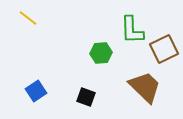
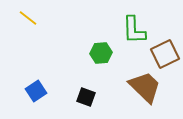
green L-shape: moved 2 px right
brown square: moved 1 px right, 5 px down
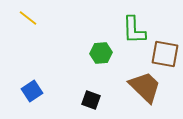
brown square: rotated 36 degrees clockwise
blue square: moved 4 px left
black square: moved 5 px right, 3 px down
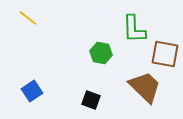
green L-shape: moved 1 px up
green hexagon: rotated 15 degrees clockwise
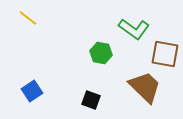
green L-shape: rotated 52 degrees counterclockwise
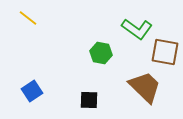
green L-shape: moved 3 px right
brown square: moved 2 px up
black square: moved 2 px left; rotated 18 degrees counterclockwise
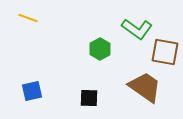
yellow line: rotated 18 degrees counterclockwise
green hexagon: moved 1 px left, 4 px up; rotated 20 degrees clockwise
brown trapezoid: rotated 9 degrees counterclockwise
blue square: rotated 20 degrees clockwise
black square: moved 2 px up
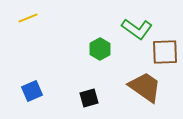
yellow line: rotated 42 degrees counterclockwise
brown square: rotated 12 degrees counterclockwise
blue square: rotated 10 degrees counterclockwise
black square: rotated 18 degrees counterclockwise
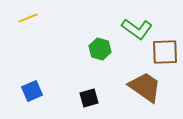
green hexagon: rotated 15 degrees counterclockwise
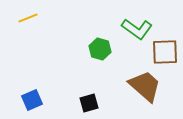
brown trapezoid: moved 1 px up; rotated 6 degrees clockwise
blue square: moved 9 px down
black square: moved 5 px down
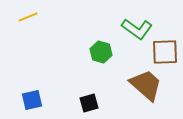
yellow line: moved 1 px up
green hexagon: moved 1 px right, 3 px down
brown trapezoid: moved 1 px right, 1 px up
blue square: rotated 10 degrees clockwise
